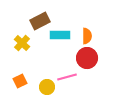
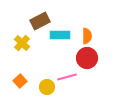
orange square: rotated 16 degrees counterclockwise
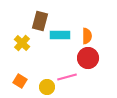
brown rectangle: rotated 48 degrees counterclockwise
red circle: moved 1 px right
orange square: rotated 16 degrees counterclockwise
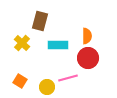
cyan rectangle: moved 2 px left, 10 px down
pink line: moved 1 px right, 1 px down
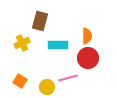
yellow cross: rotated 21 degrees clockwise
